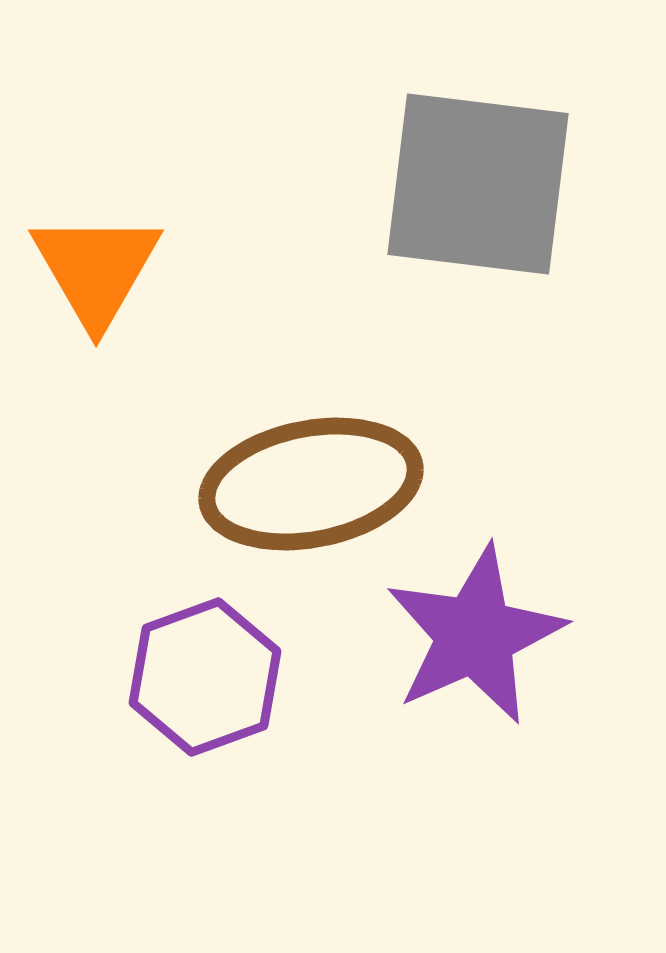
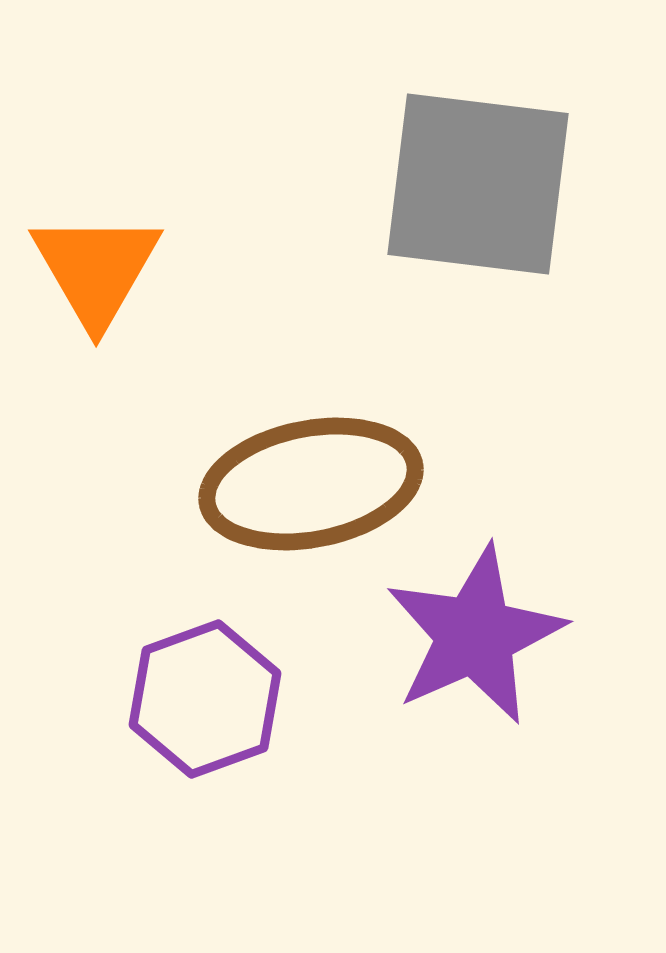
purple hexagon: moved 22 px down
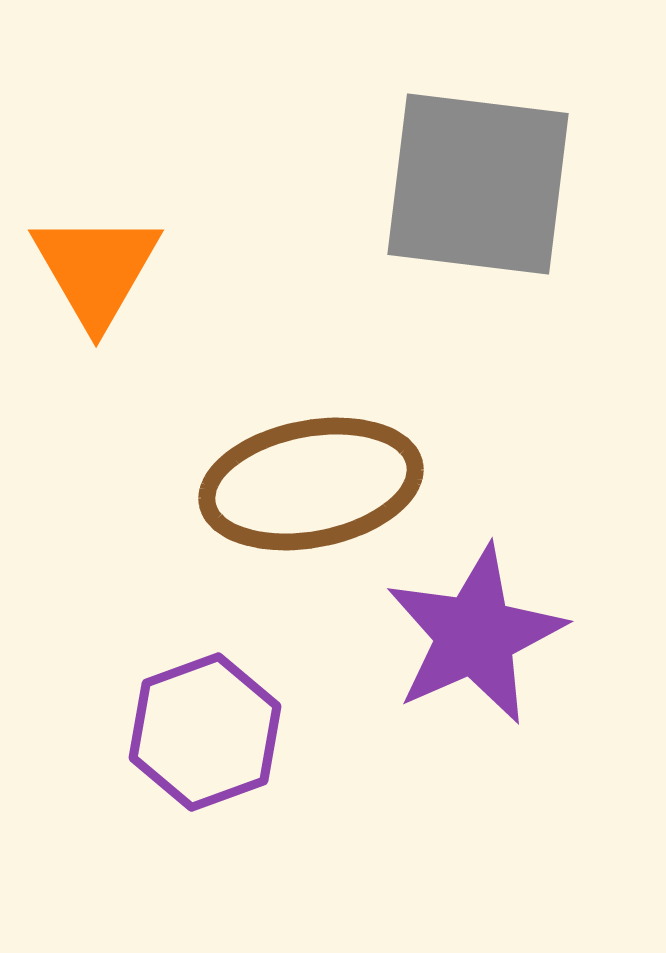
purple hexagon: moved 33 px down
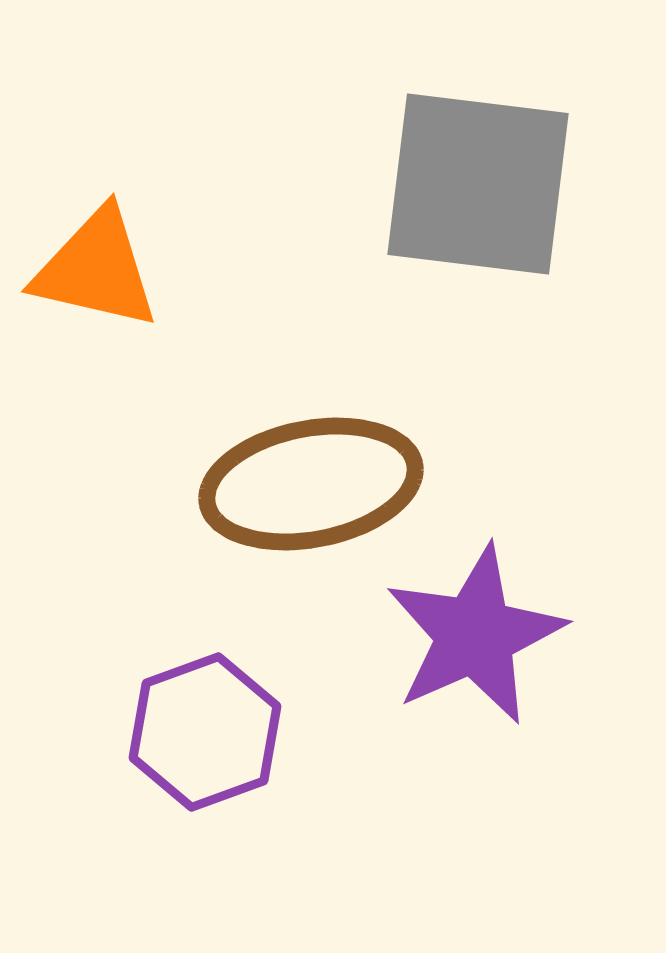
orange triangle: rotated 47 degrees counterclockwise
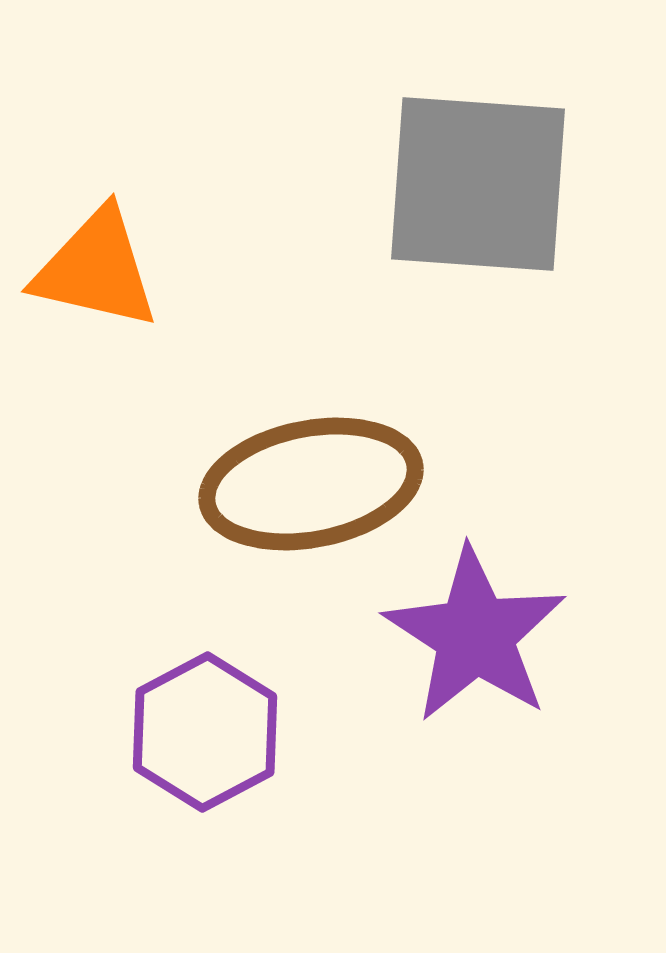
gray square: rotated 3 degrees counterclockwise
purple star: rotated 15 degrees counterclockwise
purple hexagon: rotated 8 degrees counterclockwise
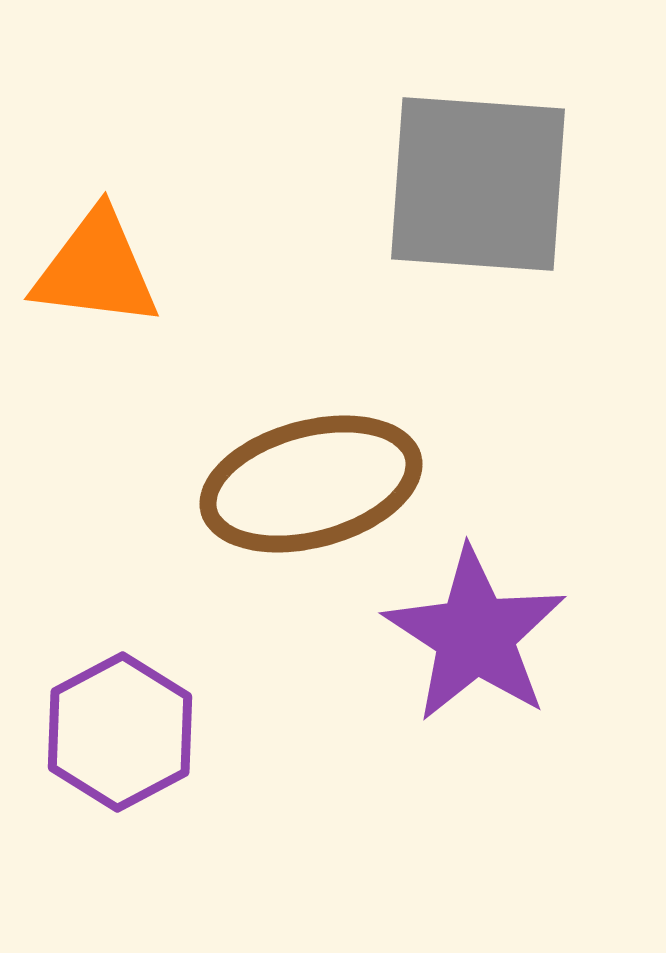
orange triangle: rotated 6 degrees counterclockwise
brown ellipse: rotated 4 degrees counterclockwise
purple hexagon: moved 85 px left
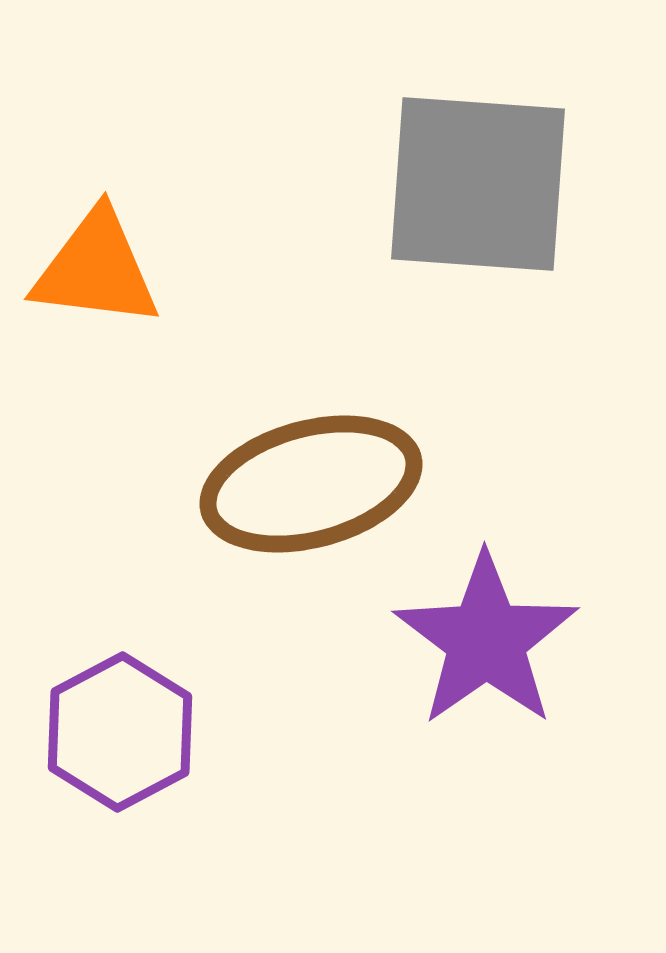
purple star: moved 11 px right, 5 px down; rotated 4 degrees clockwise
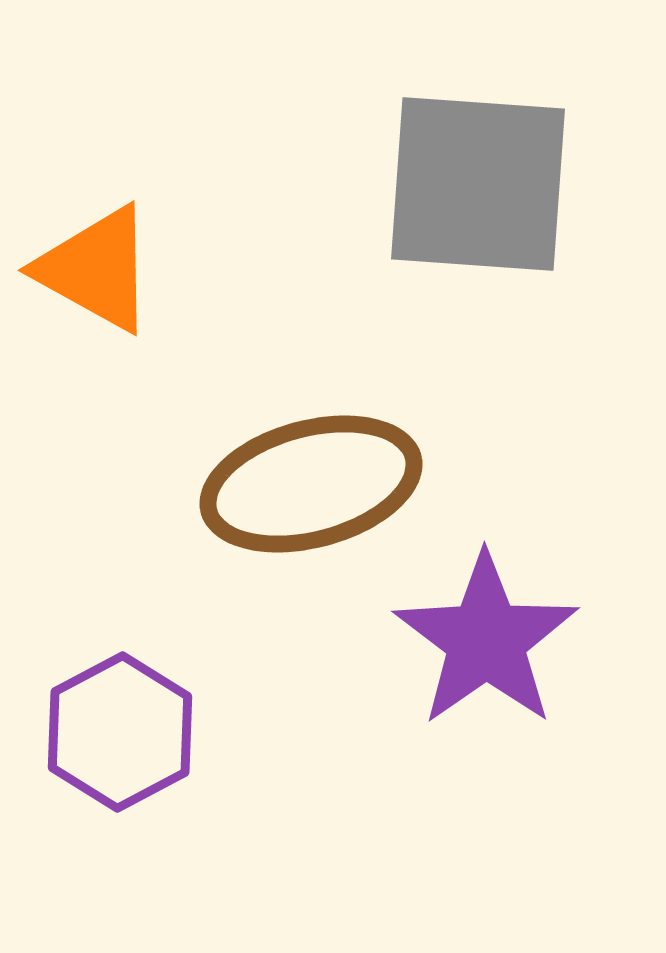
orange triangle: rotated 22 degrees clockwise
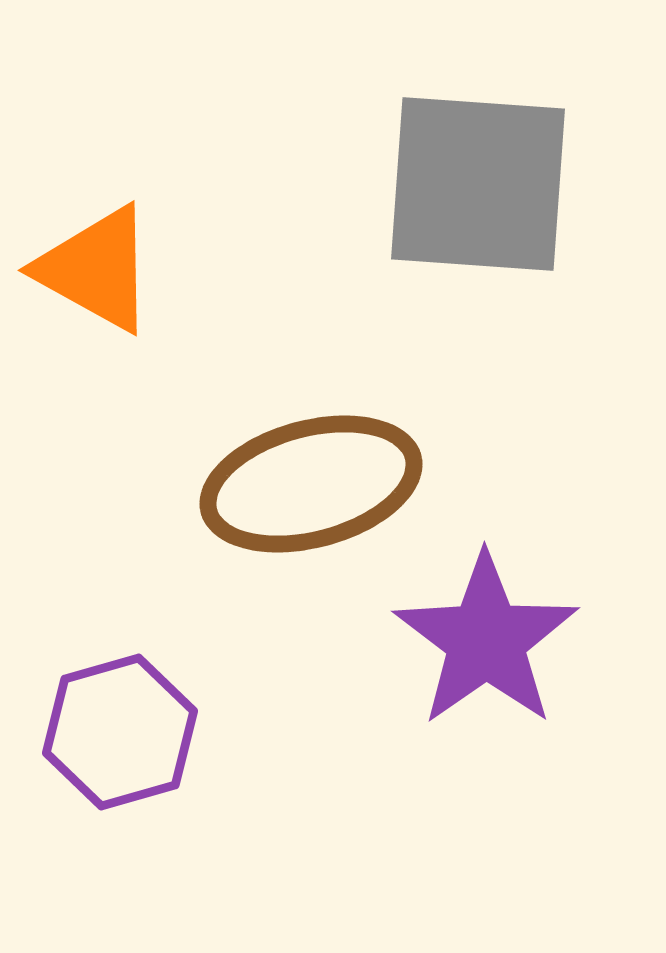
purple hexagon: rotated 12 degrees clockwise
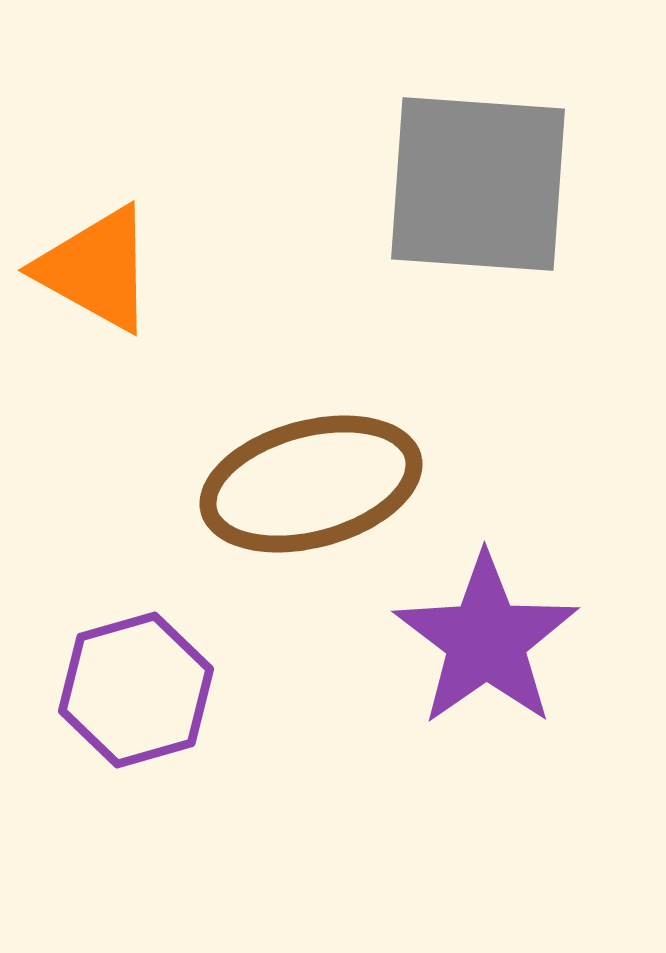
purple hexagon: moved 16 px right, 42 px up
